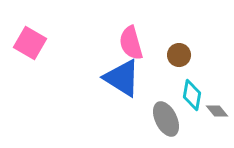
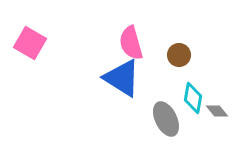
cyan diamond: moved 1 px right, 3 px down
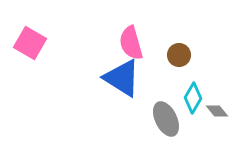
cyan diamond: rotated 20 degrees clockwise
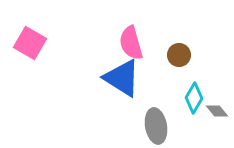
cyan diamond: moved 1 px right
gray ellipse: moved 10 px left, 7 px down; rotated 16 degrees clockwise
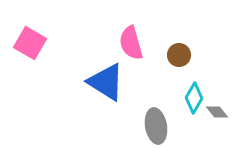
blue triangle: moved 16 px left, 4 px down
gray diamond: moved 1 px down
